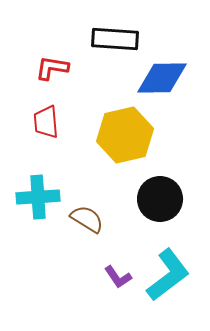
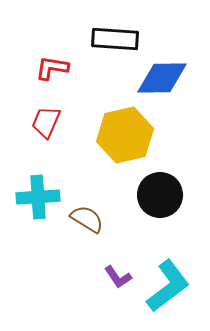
red trapezoid: rotated 28 degrees clockwise
black circle: moved 4 px up
cyan L-shape: moved 11 px down
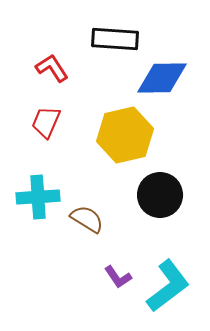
red L-shape: rotated 48 degrees clockwise
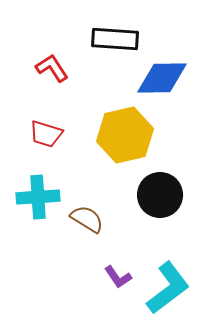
red trapezoid: moved 12 px down; rotated 96 degrees counterclockwise
cyan L-shape: moved 2 px down
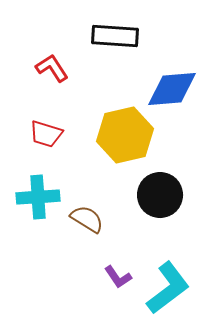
black rectangle: moved 3 px up
blue diamond: moved 10 px right, 11 px down; rotated 4 degrees counterclockwise
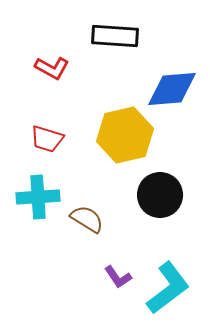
red L-shape: rotated 152 degrees clockwise
red trapezoid: moved 1 px right, 5 px down
